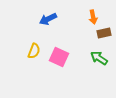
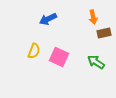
green arrow: moved 3 px left, 4 px down
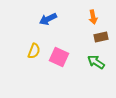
brown rectangle: moved 3 px left, 4 px down
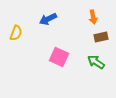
yellow semicircle: moved 18 px left, 18 px up
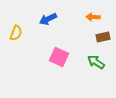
orange arrow: rotated 104 degrees clockwise
brown rectangle: moved 2 px right
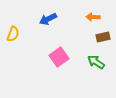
yellow semicircle: moved 3 px left, 1 px down
pink square: rotated 30 degrees clockwise
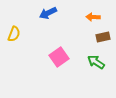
blue arrow: moved 6 px up
yellow semicircle: moved 1 px right
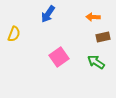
blue arrow: moved 1 px down; rotated 30 degrees counterclockwise
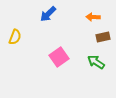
blue arrow: rotated 12 degrees clockwise
yellow semicircle: moved 1 px right, 3 px down
